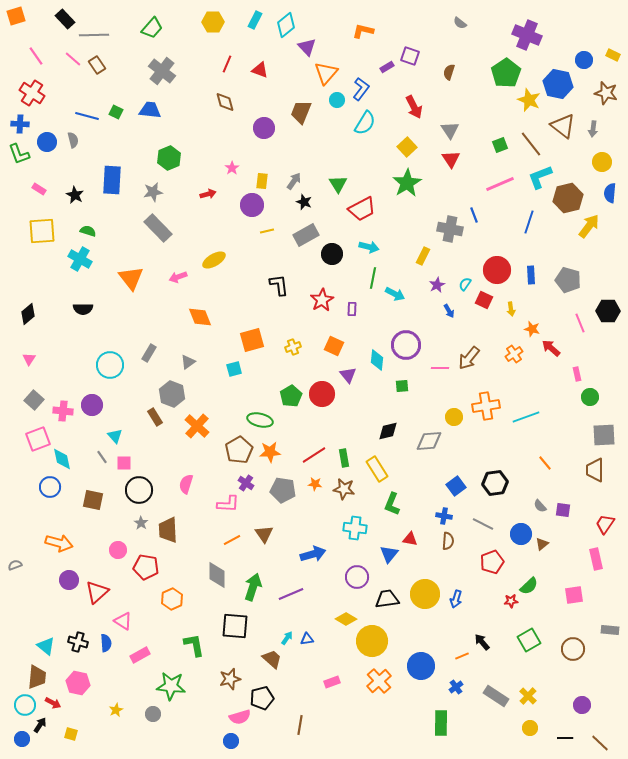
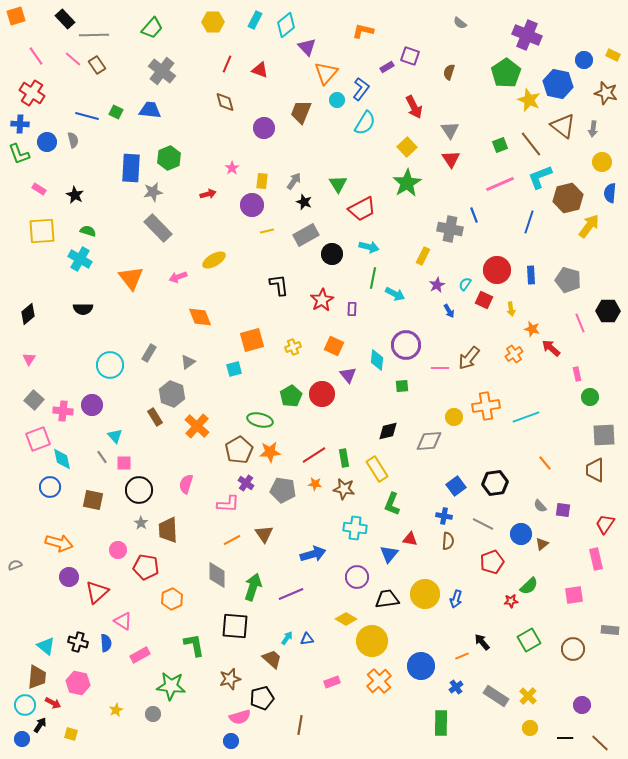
blue rectangle at (112, 180): moved 19 px right, 12 px up
purple circle at (69, 580): moved 3 px up
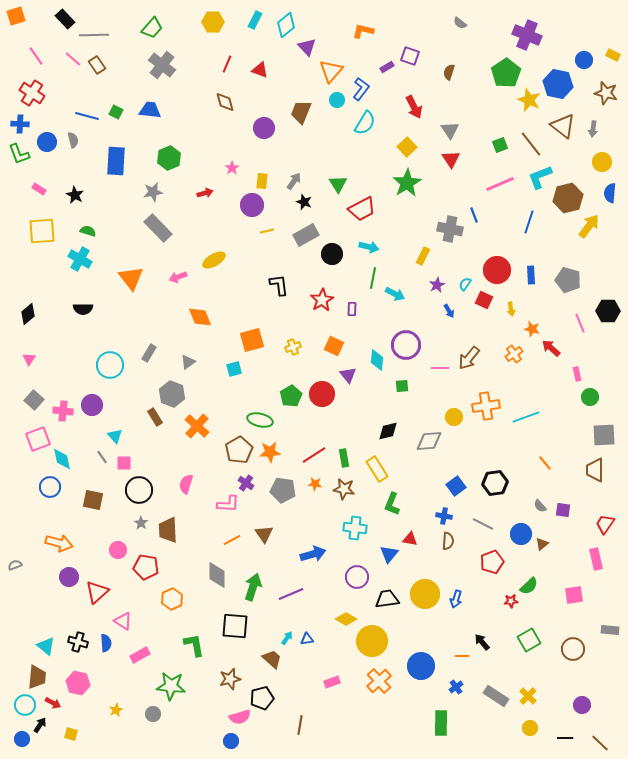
gray cross at (162, 71): moved 6 px up
orange triangle at (326, 73): moved 5 px right, 2 px up
blue rectangle at (131, 168): moved 15 px left, 7 px up
red arrow at (208, 194): moved 3 px left, 1 px up
orange line at (462, 656): rotated 24 degrees clockwise
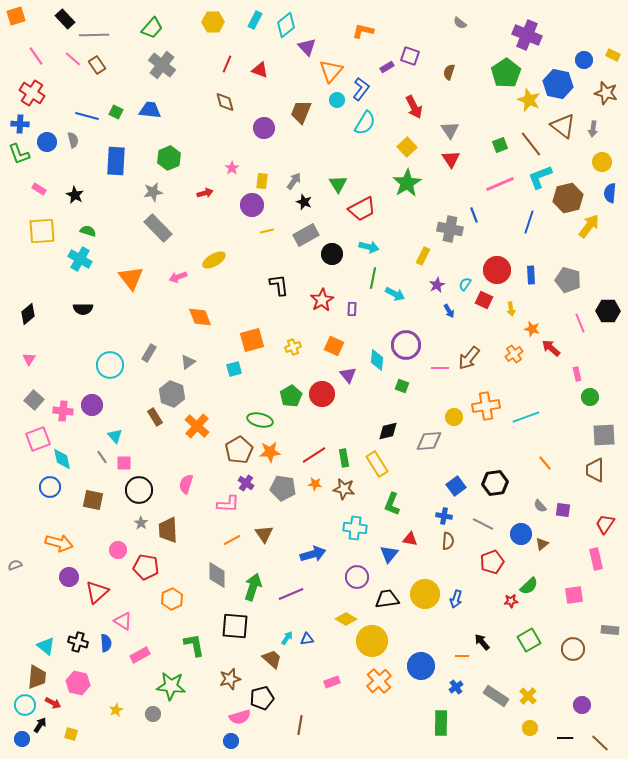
green square at (402, 386): rotated 24 degrees clockwise
yellow rectangle at (377, 469): moved 5 px up
gray pentagon at (283, 490): moved 2 px up
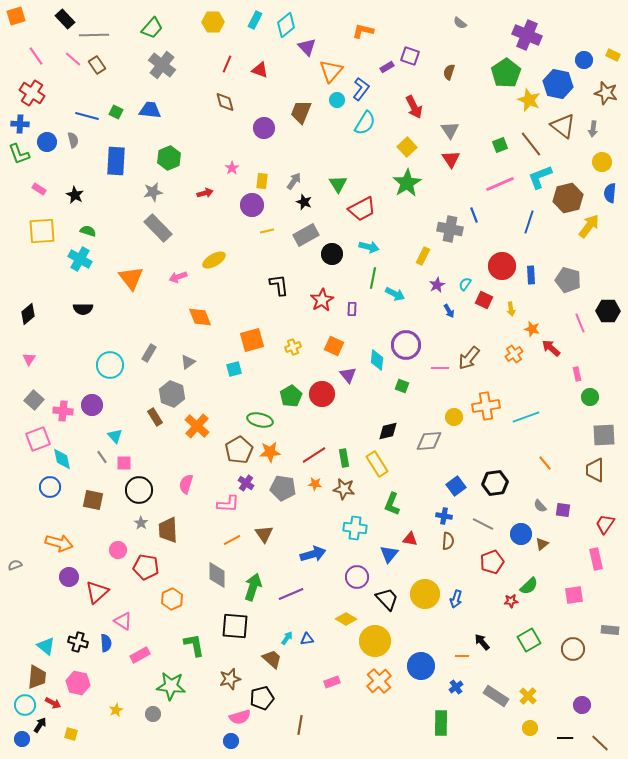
red circle at (497, 270): moved 5 px right, 4 px up
black trapezoid at (387, 599): rotated 55 degrees clockwise
yellow circle at (372, 641): moved 3 px right
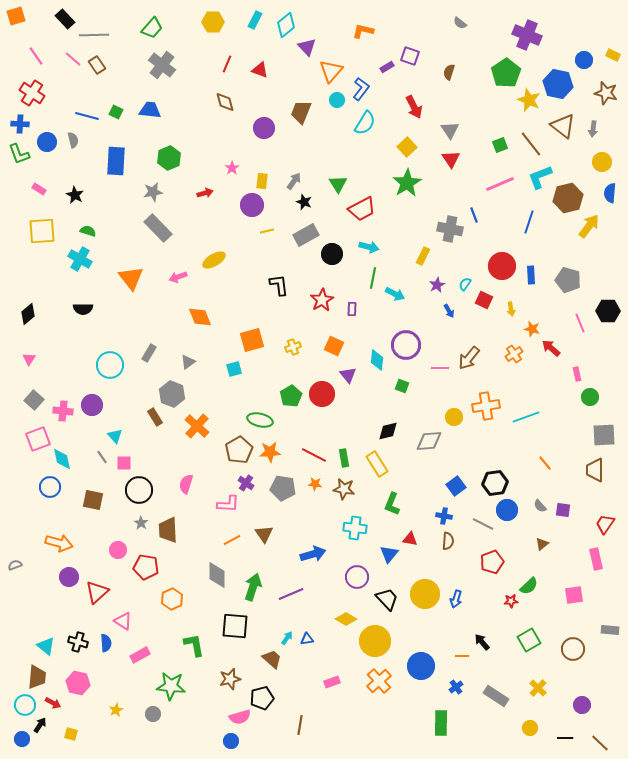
red line at (314, 455): rotated 60 degrees clockwise
blue circle at (521, 534): moved 14 px left, 24 px up
yellow cross at (528, 696): moved 10 px right, 8 px up
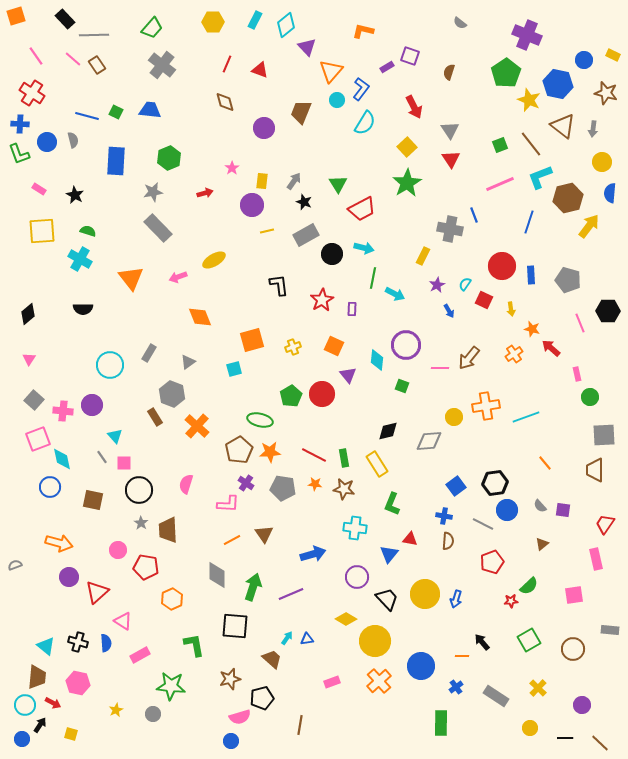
cyan arrow at (369, 247): moved 5 px left, 1 px down
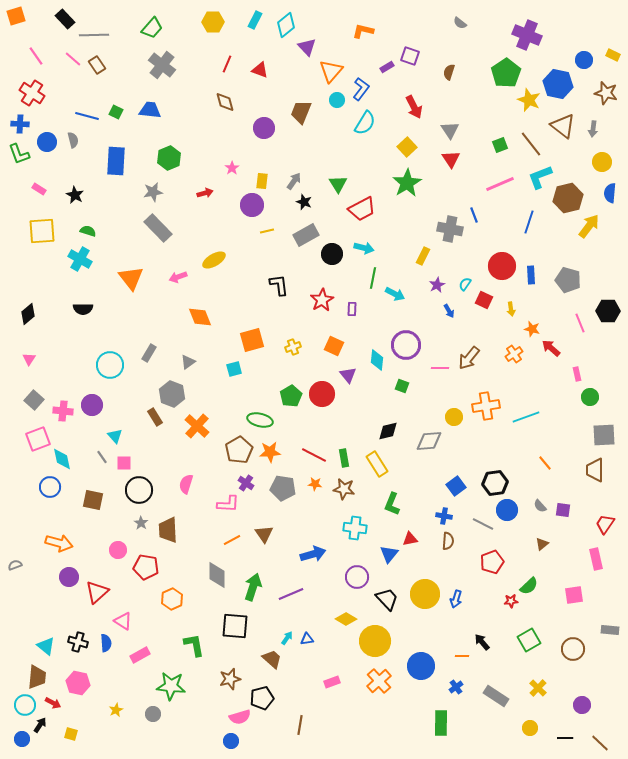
red triangle at (410, 539): rotated 21 degrees counterclockwise
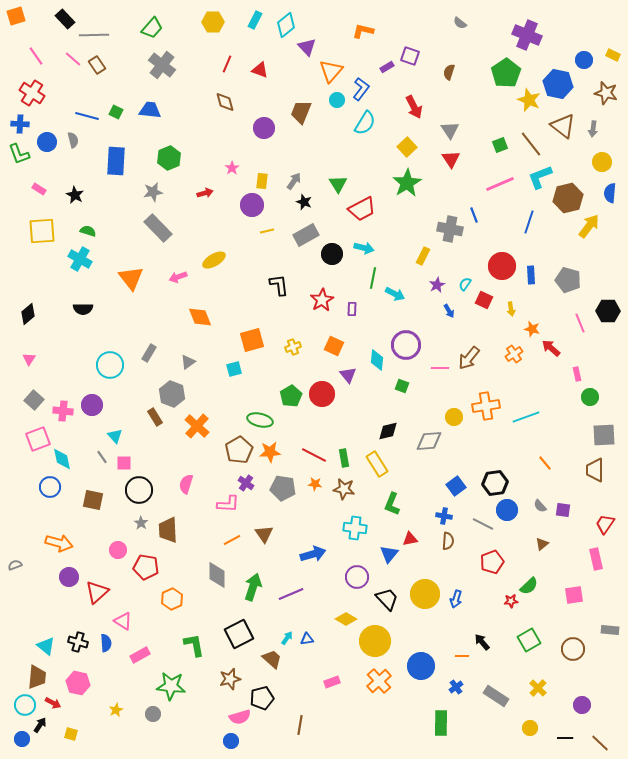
black square at (235, 626): moved 4 px right, 8 px down; rotated 32 degrees counterclockwise
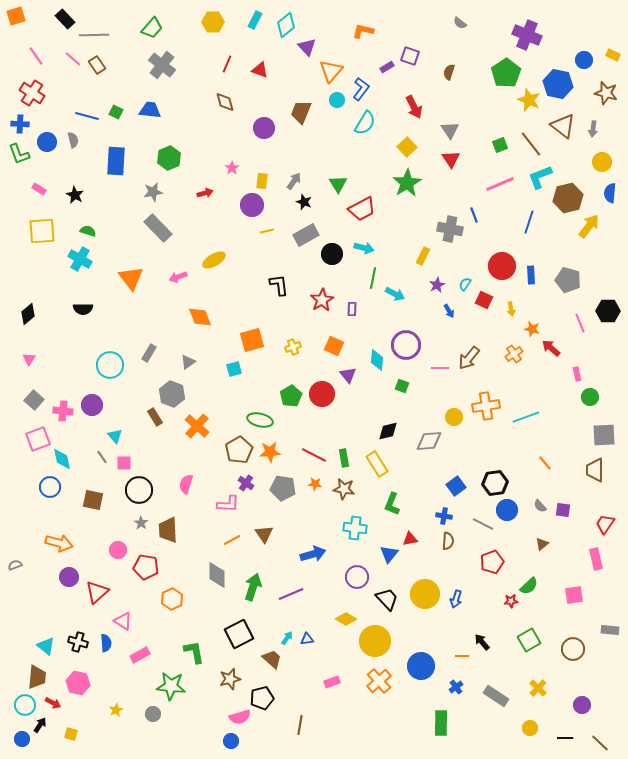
green L-shape at (194, 645): moved 7 px down
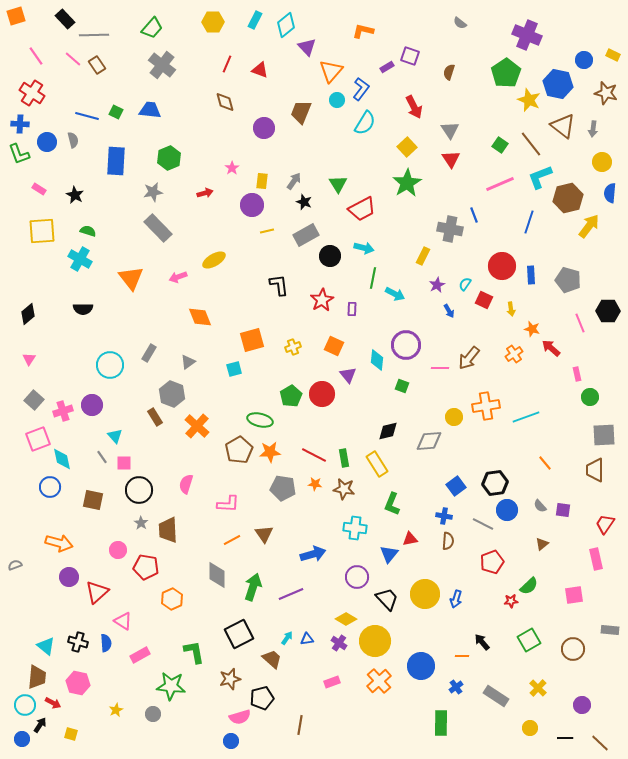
green square at (500, 145): rotated 35 degrees counterclockwise
black circle at (332, 254): moved 2 px left, 2 px down
pink cross at (63, 411): rotated 24 degrees counterclockwise
purple cross at (246, 483): moved 93 px right, 160 px down
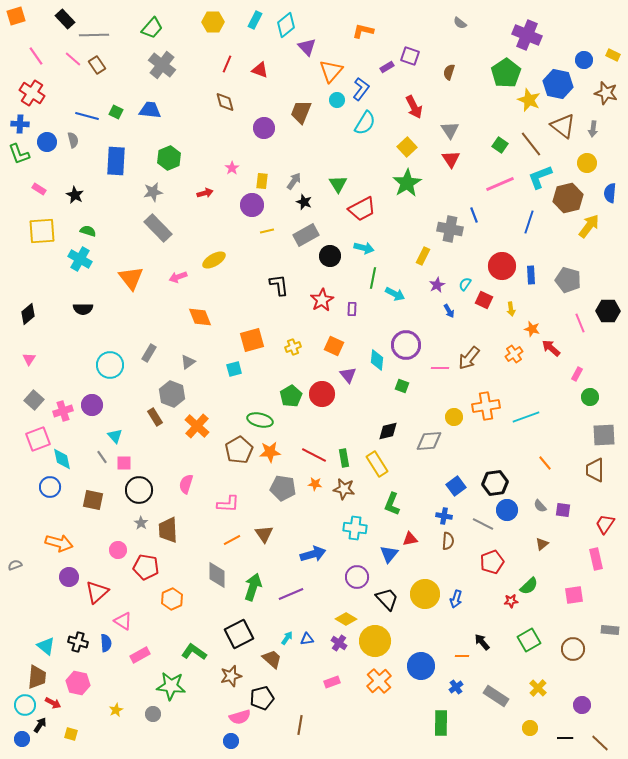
yellow circle at (602, 162): moved 15 px left, 1 px down
pink rectangle at (577, 374): rotated 40 degrees clockwise
green L-shape at (194, 652): rotated 45 degrees counterclockwise
brown star at (230, 679): moved 1 px right, 3 px up
